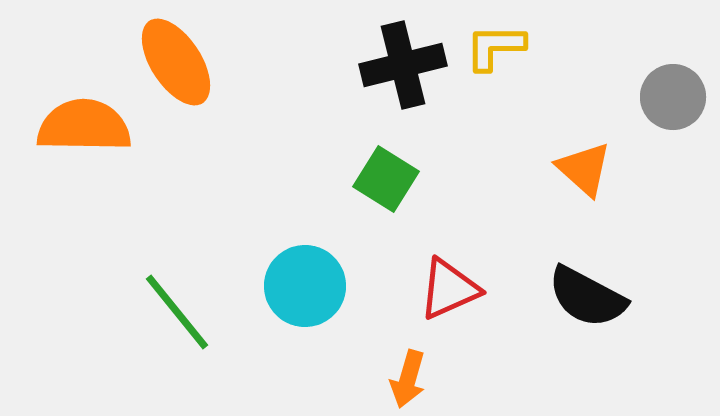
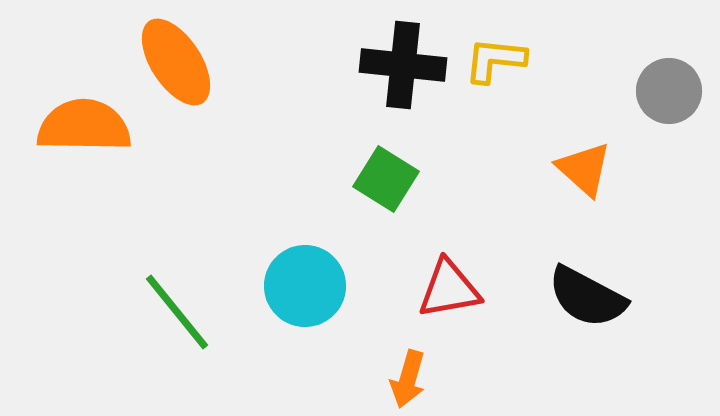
yellow L-shape: moved 13 px down; rotated 6 degrees clockwise
black cross: rotated 20 degrees clockwise
gray circle: moved 4 px left, 6 px up
red triangle: rotated 14 degrees clockwise
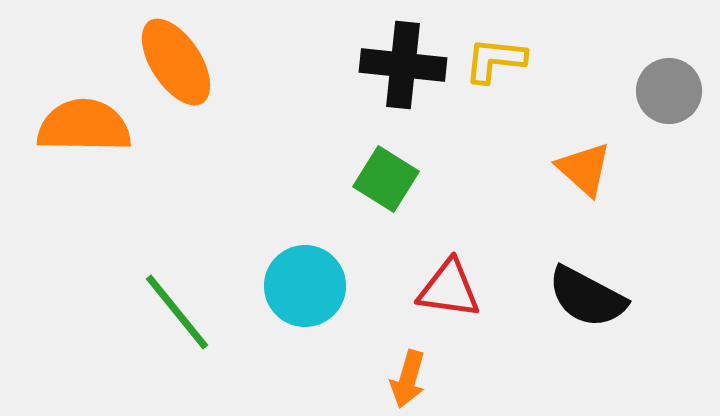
red triangle: rotated 18 degrees clockwise
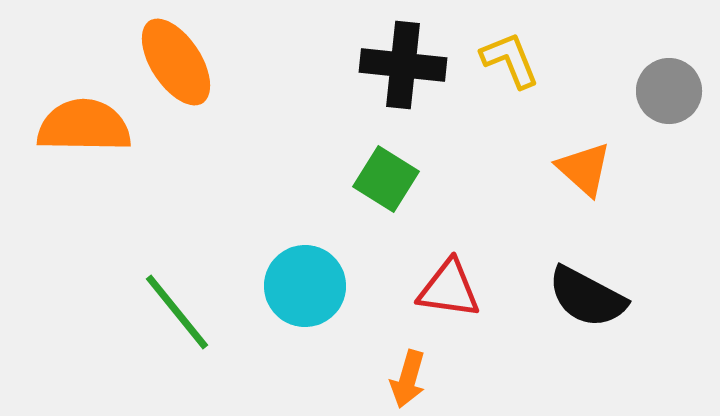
yellow L-shape: moved 15 px right; rotated 62 degrees clockwise
